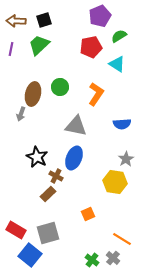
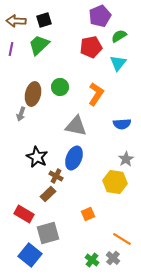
cyan triangle: moved 1 px right, 1 px up; rotated 36 degrees clockwise
red rectangle: moved 8 px right, 16 px up
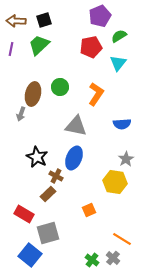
orange square: moved 1 px right, 4 px up
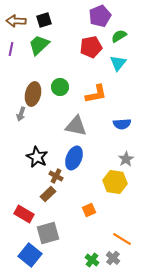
orange L-shape: rotated 45 degrees clockwise
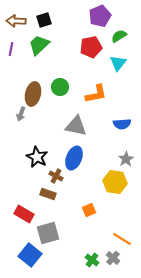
brown rectangle: rotated 63 degrees clockwise
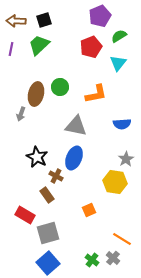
red pentagon: rotated 10 degrees counterclockwise
brown ellipse: moved 3 px right
brown rectangle: moved 1 px left, 1 px down; rotated 35 degrees clockwise
red rectangle: moved 1 px right, 1 px down
blue square: moved 18 px right, 8 px down; rotated 10 degrees clockwise
